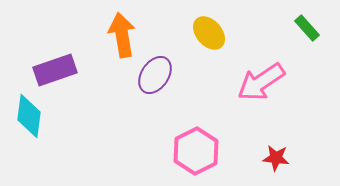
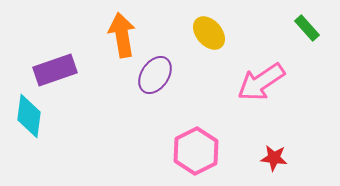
red star: moved 2 px left
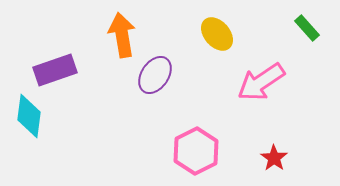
yellow ellipse: moved 8 px right, 1 px down
red star: rotated 28 degrees clockwise
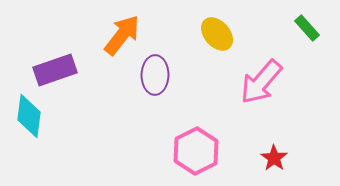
orange arrow: rotated 48 degrees clockwise
purple ellipse: rotated 33 degrees counterclockwise
pink arrow: rotated 15 degrees counterclockwise
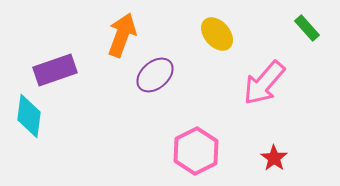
orange arrow: rotated 18 degrees counterclockwise
purple ellipse: rotated 48 degrees clockwise
pink arrow: moved 3 px right, 1 px down
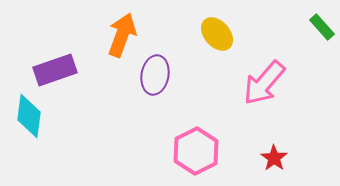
green rectangle: moved 15 px right, 1 px up
purple ellipse: rotated 39 degrees counterclockwise
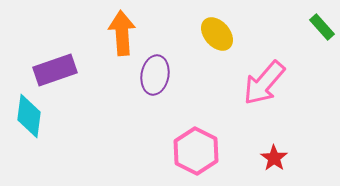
orange arrow: moved 2 px up; rotated 24 degrees counterclockwise
pink hexagon: rotated 6 degrees counterclockwise
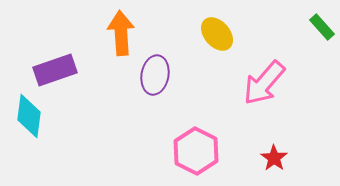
orange arrow: moved 1 px left
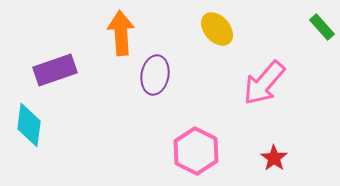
yellow ellipse: moved 5 px up
cyan diamond: moved 9 px down
